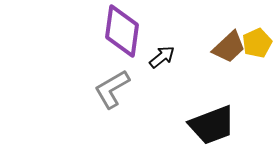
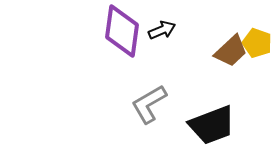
yellow pentagon: rotated 28 degrees counterclockwise
brown trapezoid: moved 2 px right, 4 px down
black arrow: moved 27 px up; rotated 16 degrees clockwise
gray L-shape: moved 37 px right, 15 px down
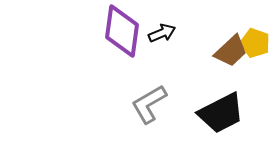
black arrow: moved 3 px down
yellow pentagon: moved 2 px left
black trapezoid: moved 9 px right, 12 px up; rotated 6 degrees counterclockwise
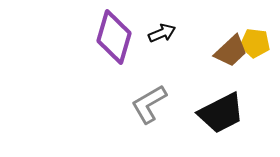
purple diamond: moved 8 px left, 6 px down; rotated 8 degrees clockwise
yellow pentagon: rotated 12 degrees counterclockwise
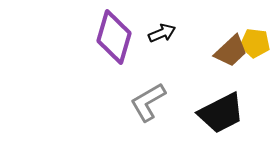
gray L-shape: moved 1 px left, 2 px up
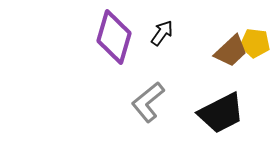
black arrow: rotated 32 degrees counterclockwise
gray L-shape: rotated 9 degrees counterclockwise
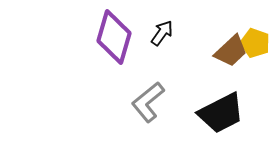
yellow pentagon: rotated 12 degrees clockwise
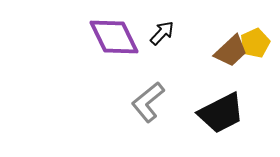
black arrow: rotated 8 degrees clockwise
purple diamond: rotated 42 degrees counterclockwise
yellow pentagon: rotated 28 degrees clockwise
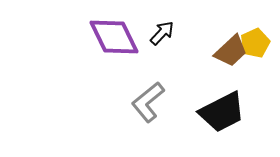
black trapezoid: moved 1 px right, 1 px up
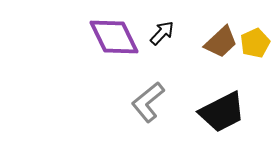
brown trapezoid: moved 10 px left, 9 px up
